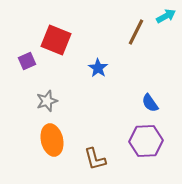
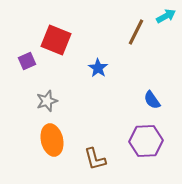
blue semicircle: moved 2 px right, 3 px up
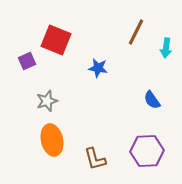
cyan arrow: moved 32 px down; rotated 126 degrees clockwise
blue star: rotated 24 degrees counterclockwise
purple hexagon: moved 1 px right, 10 px down
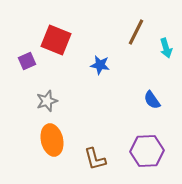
cyan arrow: rotated 24 degrees counterclockwise
blue star: moved 2 px right, 3 px up
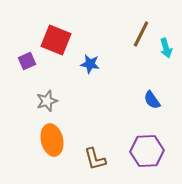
brown line: moved 5 px right, 2 px down
blue star: moved 10 px left, 1 px up
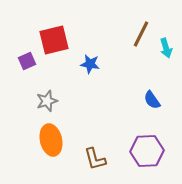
red square: moved 2 px left; rotated 36 degrees counterclockwise
orange ellipse: moved 1 px left
